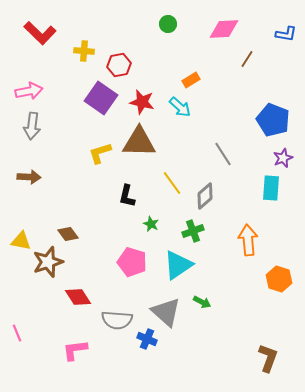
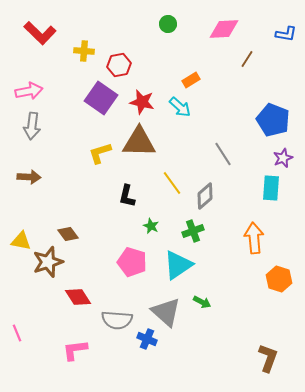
green star: moved 2 px down
orange arrow: moved 6 px right, 2 px up
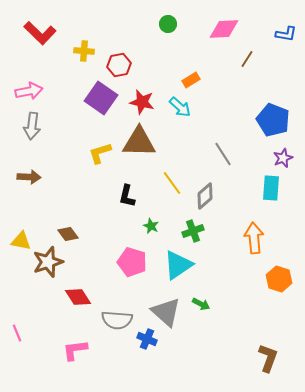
green arrow: moved 1 px left, 2 px down
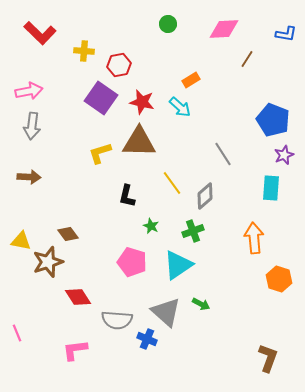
purple star: moved 1 px right, 3 px up
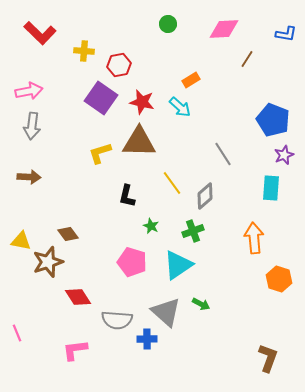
blue cross: rotated 24 degrees counterclockwise
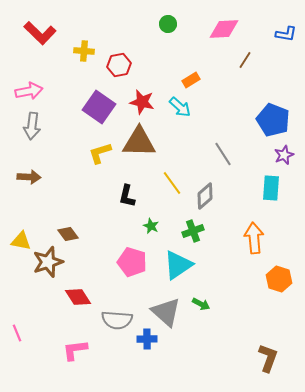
brown line: moved 2 px left, 1 px down
purple square: moved 2 px left, 9 px down
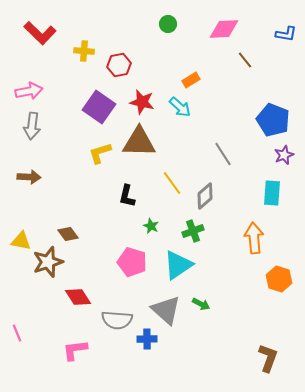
brown line: rotated 72 degrees counterclockwise
cyan rectangle: moved 1 px right, 5 px down
gray triangle: moved 2 px up
